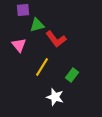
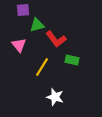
green rectangle: moved 15 px up; rotated 64 degrees clockwise
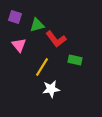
purple square: moved 8 px left, 7 px down; rotated 24 degrees clockwise
green rectangle: moved 3 px right
white star: moved 4 px left, 8 px up; rotated 24 degrees counterclockwise
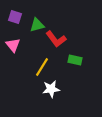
pink triangle: moved 6 px left
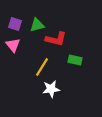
purple square: moved 7 px down
red L-shape: rotated 40 degrees counterclockwise
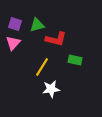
pink triangle: moved 2 px up; rotated 21 degrees clockwise
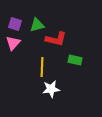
yellow line: rotated 30 degrees counterclockwise
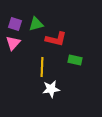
green triangle: moved 1 px left, 1 px up
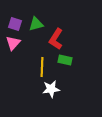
red L-shape: rotated 110 degrees clockwise
green rectangle: moved 10 px left
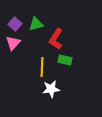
purple square: rotated 24 degrees clockwise
